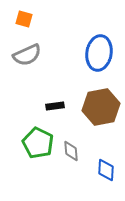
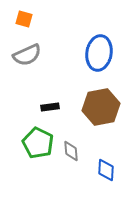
black rectangle: moved 5 px left, 1 px down
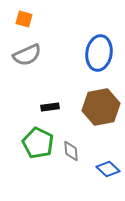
blue diamond: moved 2 px right, 1 px up; rotated 50 degrees counterclockwise
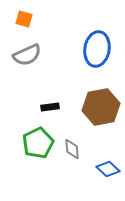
blue ellipse: moved 2 px left, 4 px up
green pentagon: rotated 20 degrees clockwise
gray diamond: moved 1 px right, 2 px up
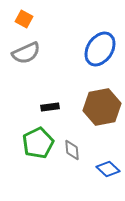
orange square: rotated 12 degrees clockwise
blue ellipse: moved 3 px right; rotated 24 degrees clockwise
gray semicircle: moved 1 px left, 2 px up
brown hexagon: moved 1 px right
gray diamond: moved 1 px down
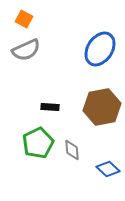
gray semicircle: moved 3 px up
black rectangle: rotated 12 degrees clockwise
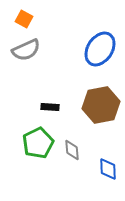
brown hexagon: moved 1 px left, 2 px up
blue diamond: rotated 45 degrees clockwise
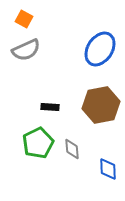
gray diamond: moved 1 px up
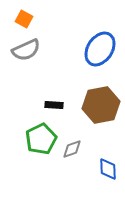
black rectangle: moved 4 px right, 2 px up
green pentagon: moved 3 px right, 4 px up
gray diamond: rotated 75 degrees clockwise
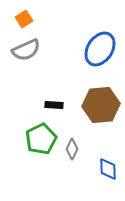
orange square: rotated 30 degrees clockwise
brown hexagon: rotated 6 degrees clockwise
gray diamond: rotated 45 degrees counterclockwise
